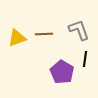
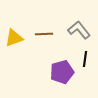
gray L-shape: rotated 20 degrees counterclockwise
yellow triangle: moved 3 px left
purple pentagon: rotated 25 degrees clockwise
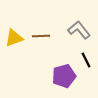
brown line: moved 3 px left, 2 px down
black line: moved 1 px right, 1 px down; rotated 35 degrees counterclockwise
purple pentagon: moved 2 px right, 4 px down
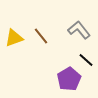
brown line: rotated 54 degrees clockwise
black line: rotated 21 degrees counterclockwise
purple pentagon: moved 5 px right, 3 px down; rotated 15 degrees counterclockwise
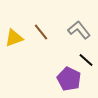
brown line: moved 4 px up
purple pentagon: rotated 15 degrees counterclockwise
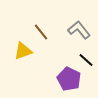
yellow triangle: moved 9 px right, 13 px down
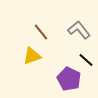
yellow triangle: moved 9 px right, 5 px down
